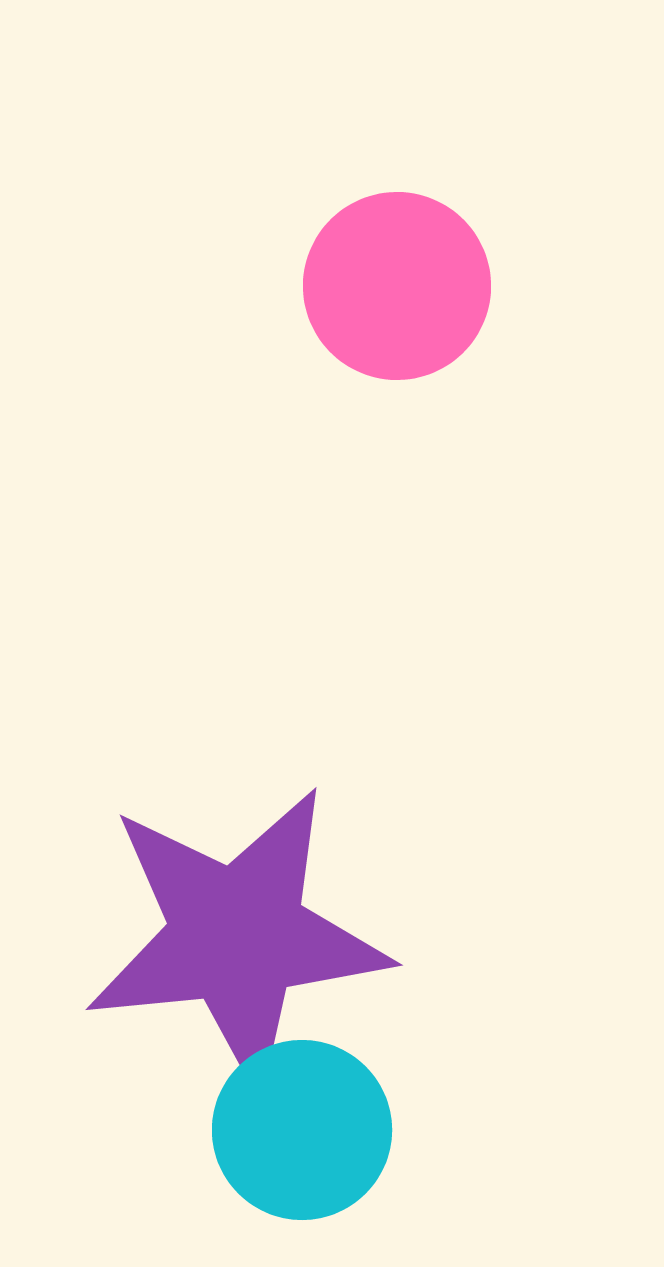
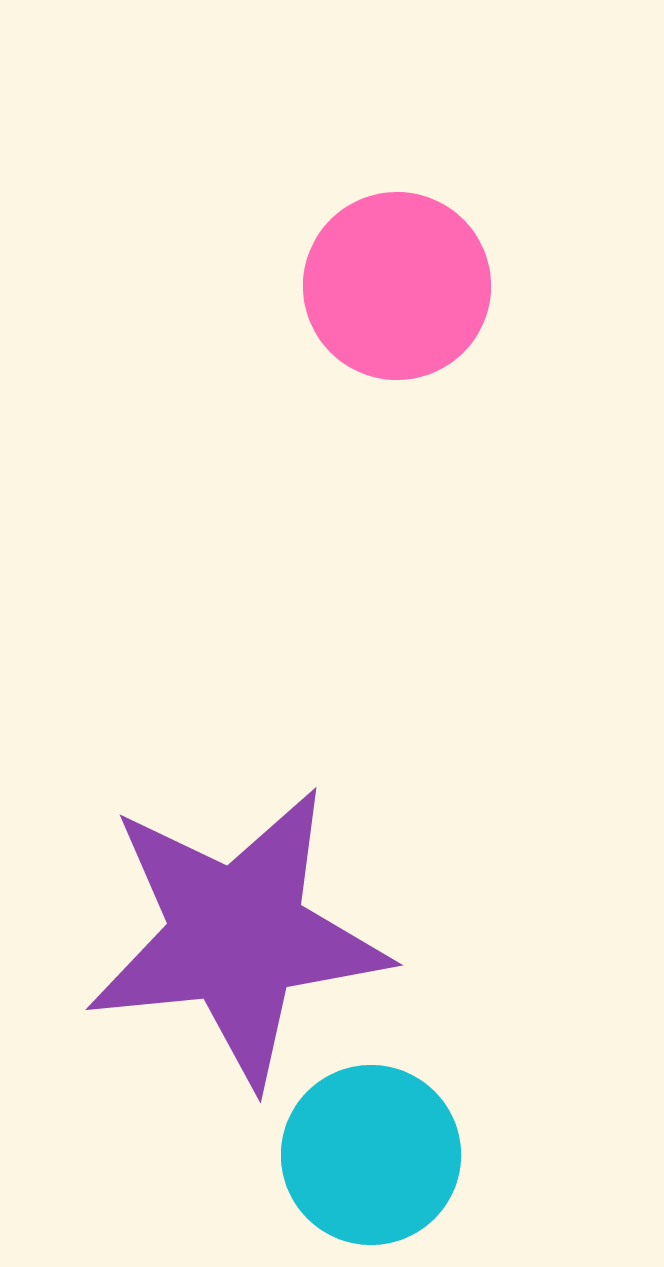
cyan circle: moved 69 px right, 25 px down
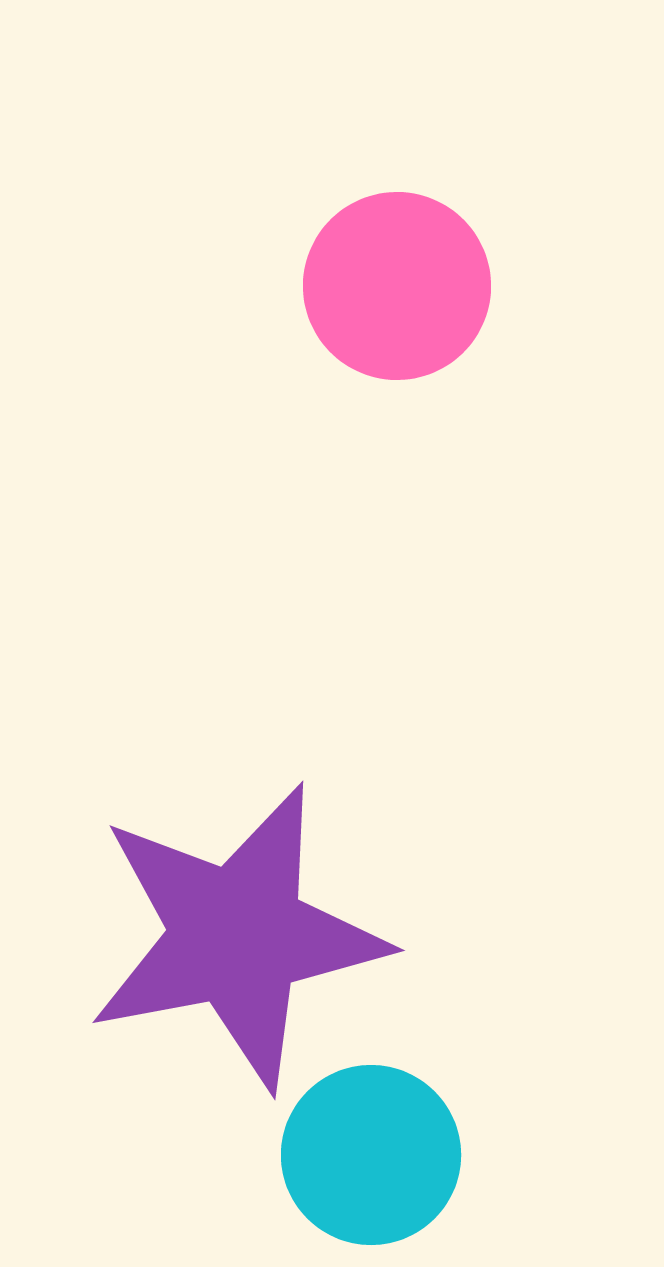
purple star: rotated 5 degrees counterclockwise
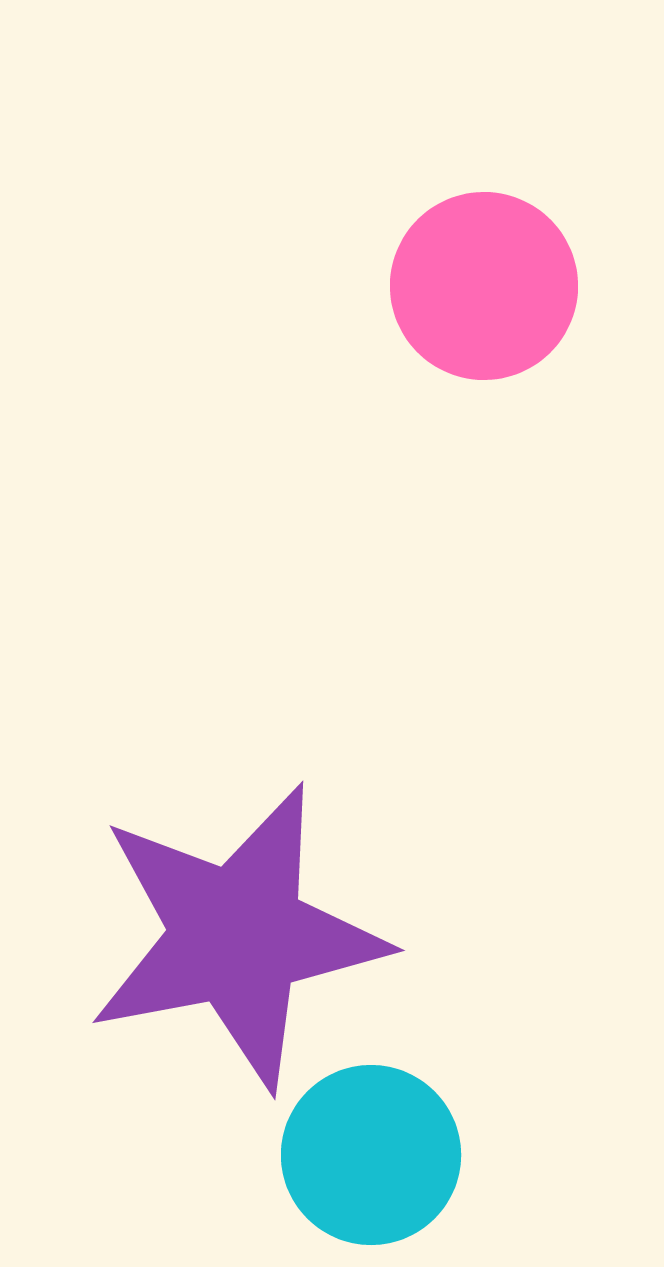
pink circle: moved 87 px right
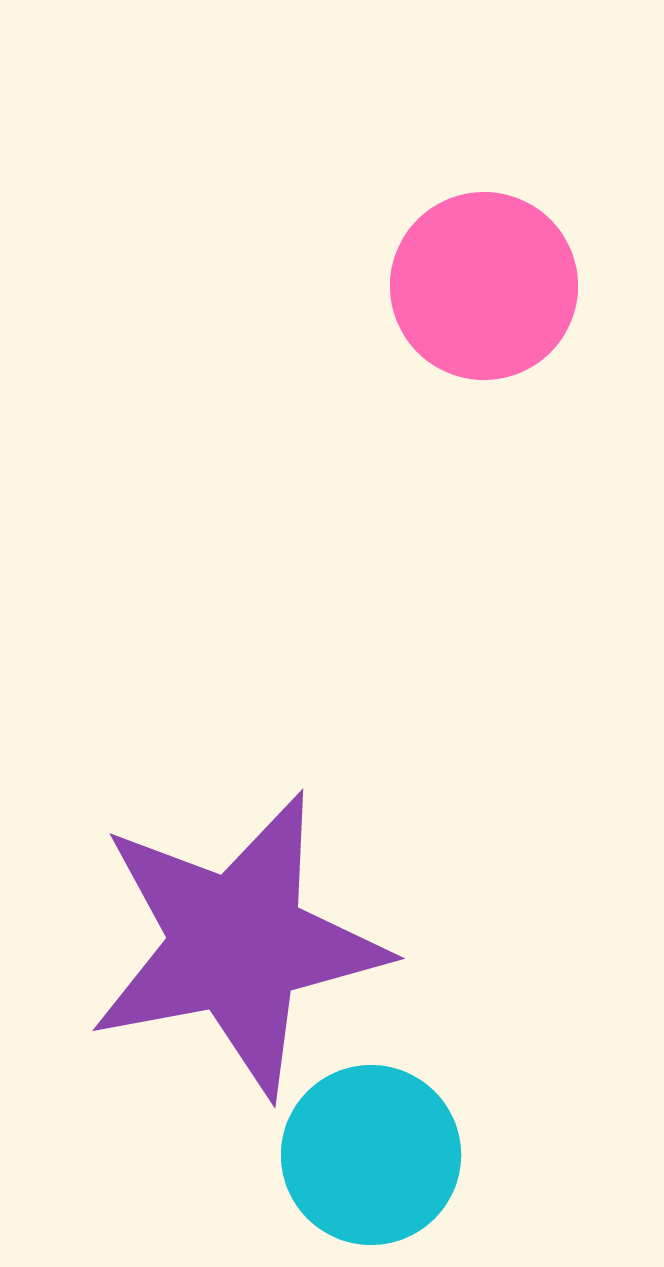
purple star: moved 8 px down
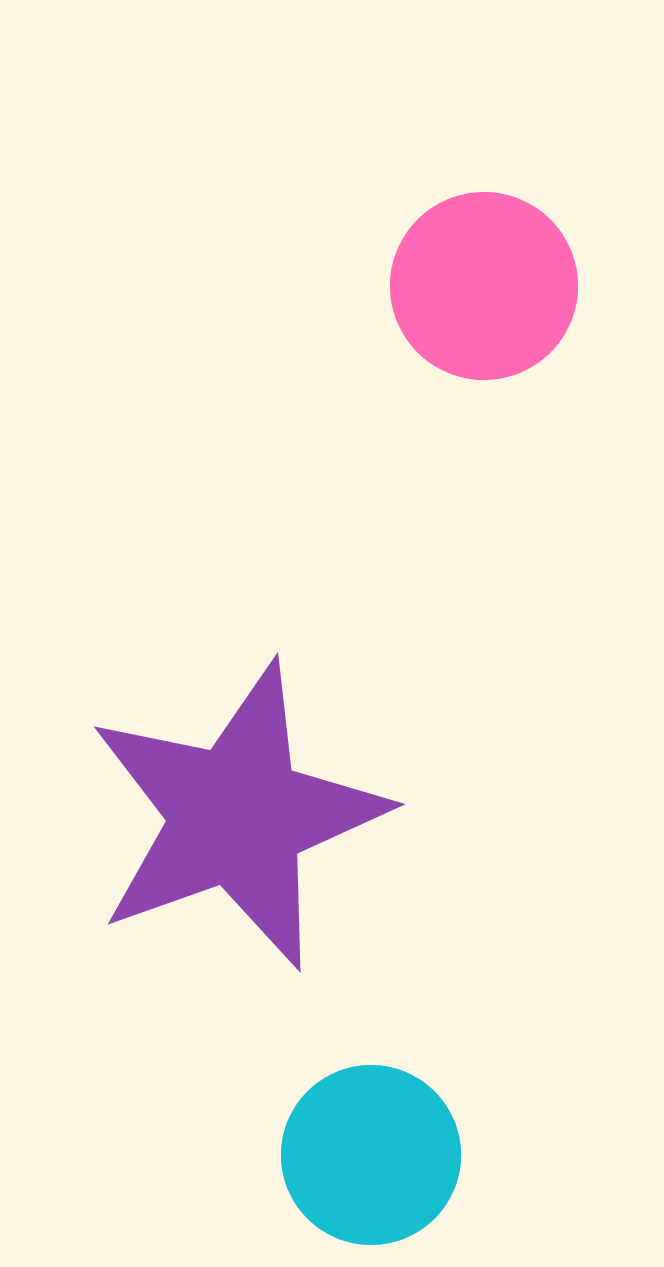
purple star: moved 128 px up; rotated 9 degrees counterclockwise
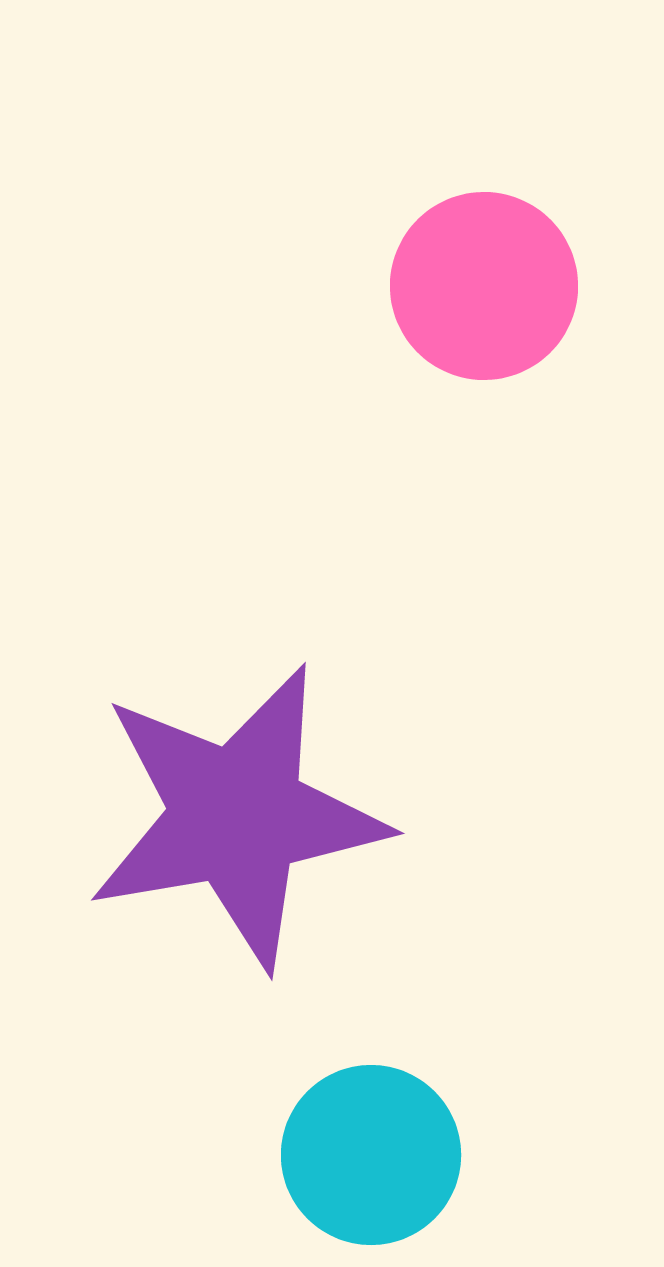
purple star: rotated 10 degrees clockwise
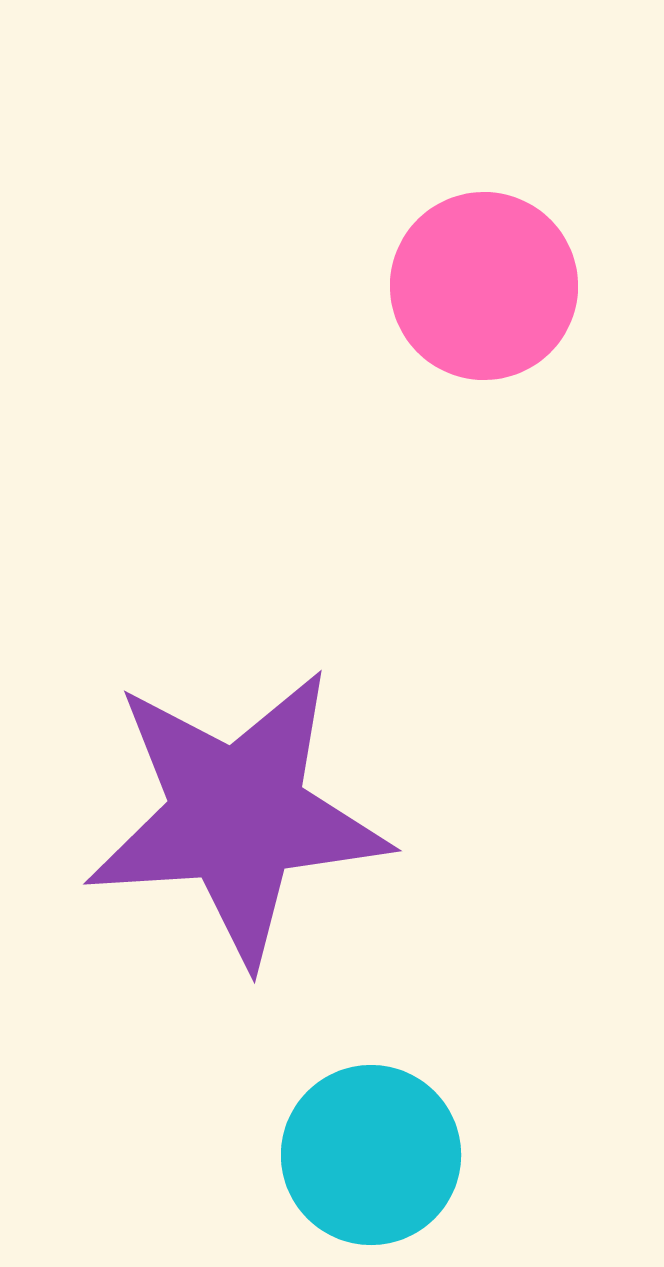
purple star: rotated 6 degrees clockwise
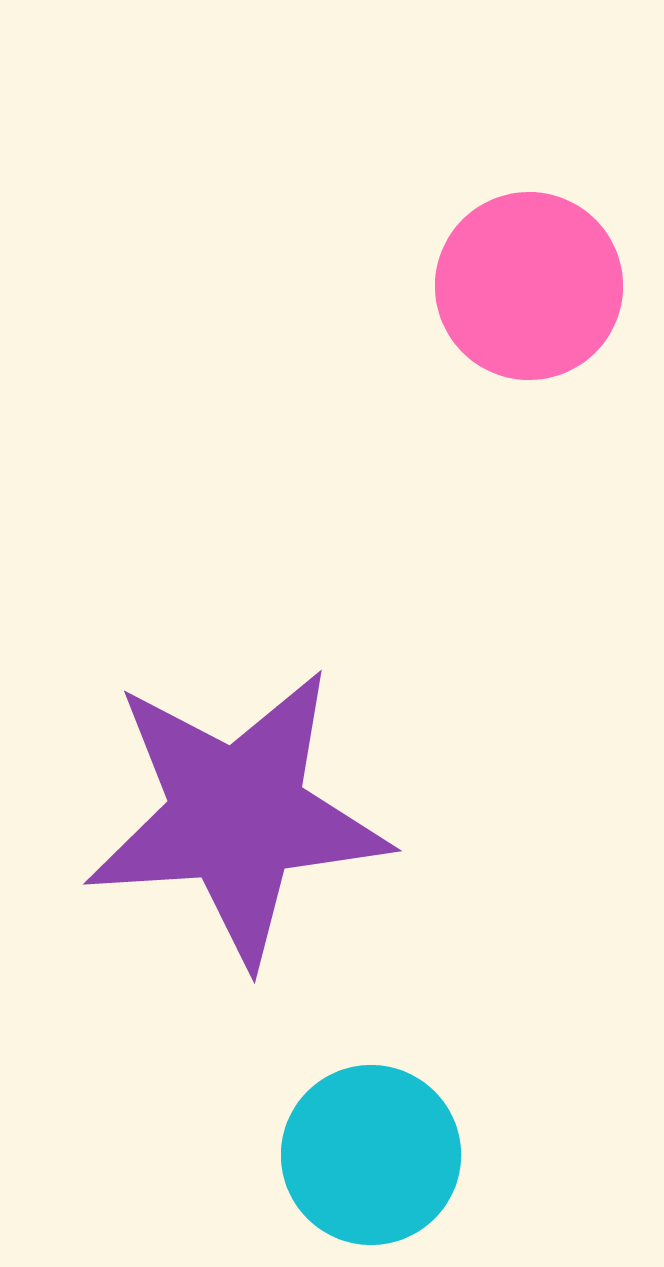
pink circle: moved 45 px right
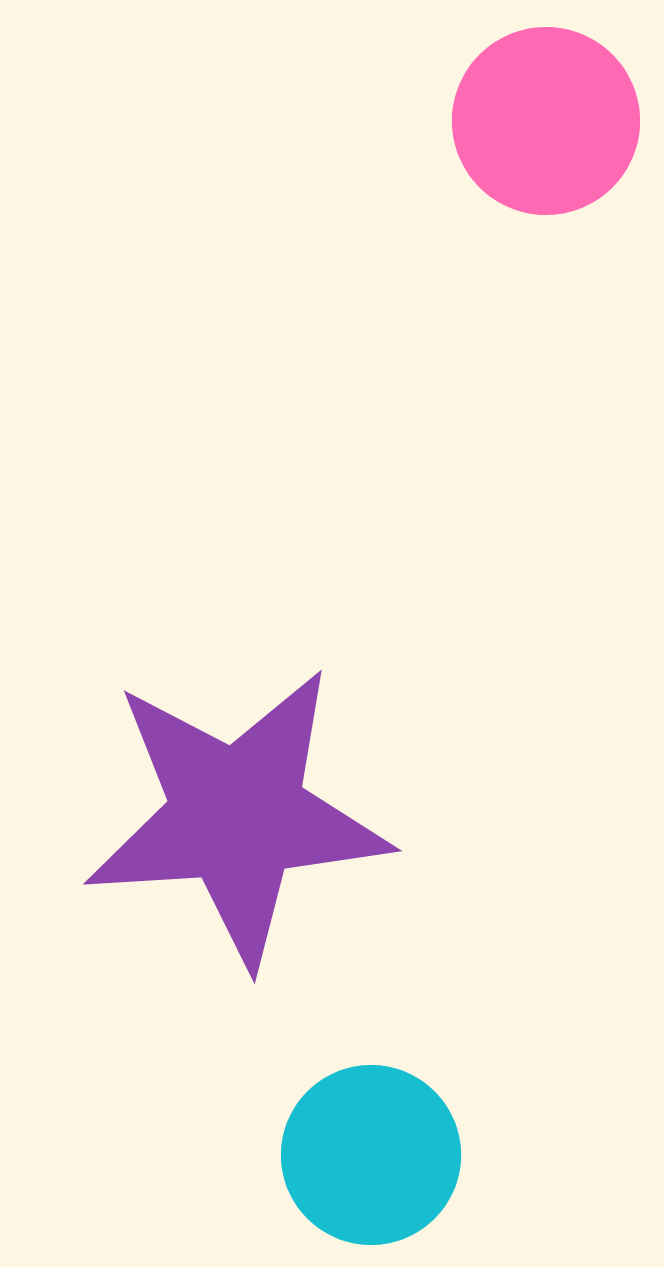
pink circle: moved 17 px right, 165 px up
